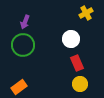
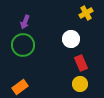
red rectangle: moved 4 px right
orange rectangle: moved 1 px right
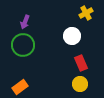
white circle: moved 1 px right, 3 px up
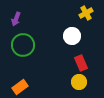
purple arrow: moved 9 px left, 3 px up
yellow circle: moved 1 px left, 2 px up
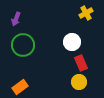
white circle: moved 6 px down
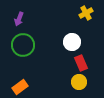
purple arrow: moved 3 px right
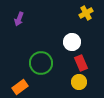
green circle: moved 18 px right, 18 px down
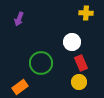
yellow cross: rotated 32 degrees clockwise
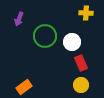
green circle: moved 4 px right, 27 px up
yellow circle: moved 2 px right, 3 px down
orange rectangle: moved 4 px right
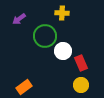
yellow cross: moved 24 px left
purple arrow: rotated 32 degrees clockwise
white circle: moved 9 px left, 9 px down
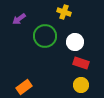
yellow cross: moved 2 px right, 1 px up; rotated 16 degrees clockwise
white circle: moved 12 px right, 9 px up
red rectangle: rotated 49 degrees counterclockwise
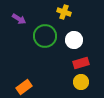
purple arrow: rotated 112 degrees counterclockwise
white circle: moved 1 px left, 2 px up
red rectangle: rotated 35 degrees counterclockwise
yellow circle: moved 3 px up
